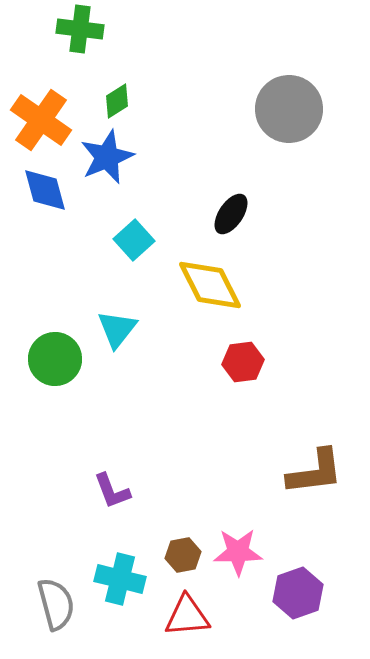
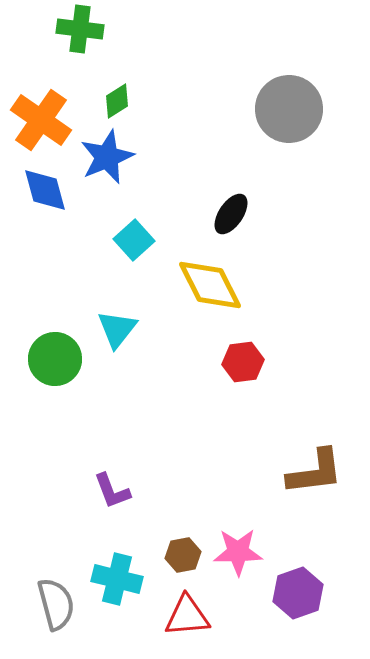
cyan cross: moved 3 px left
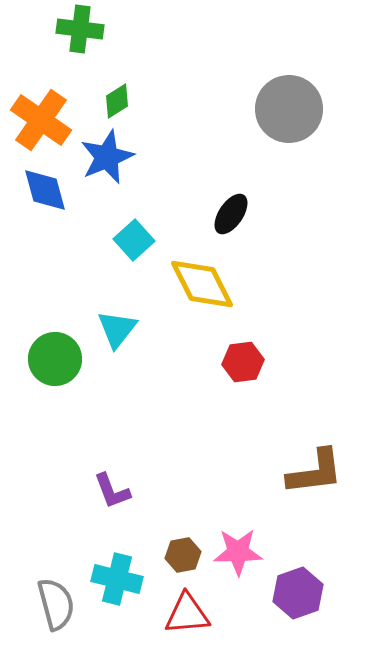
yellow diamond: moved 8 px left, 1 px up
red triangle: moved 2 px up
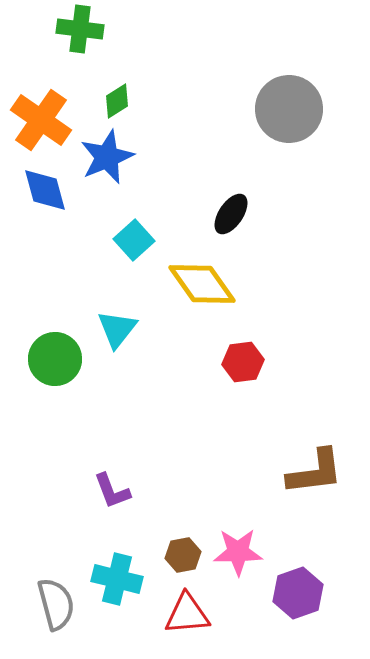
yellow diamond: rotated 8 degrees counterclockwise
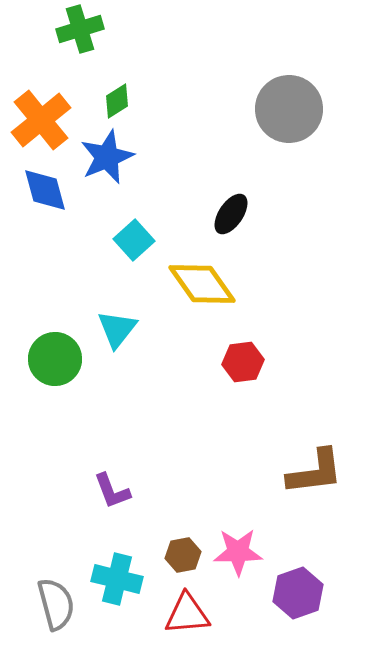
green cross: rotated 24 degrees counterclockwise
orange cross: rotated 16 degrees clockwise
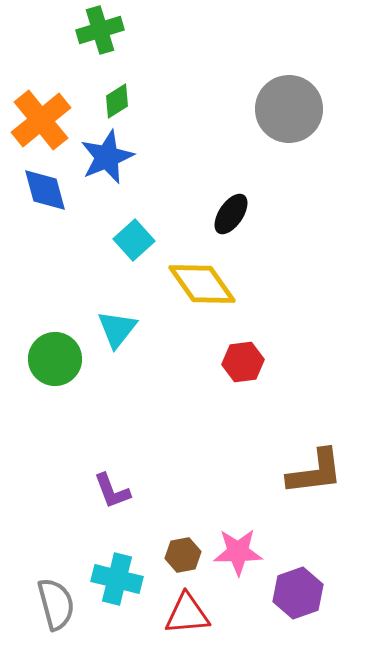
green cross: moved 20 px right, 1 px down
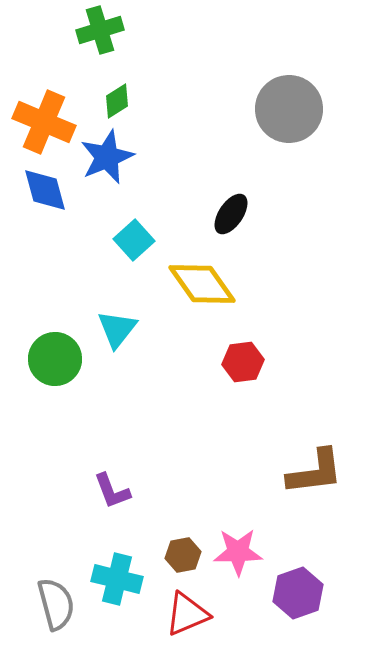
orange cross: moved 3 px right, 2 px down; rotated 28 degrees counterclockwise
red triangle: rotated 18 degrees counterclockwise
